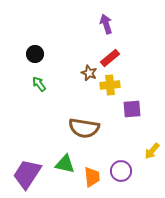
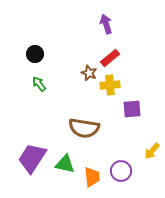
purple trapezoid: moved 5 px right, 16 px up
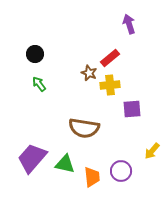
purple arrow: moved 23 px right
purple trapezoid: rotated 8 degrees clockwise
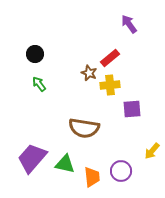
purple arrow: rotated 18 degrees counterclockwise
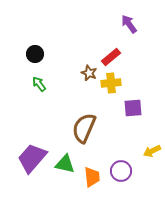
red rectangle: moved 1 px right, 1 px up
yellow cross: moved 1 px right, 2 px up
purple square: moved 1 px right, 1 px up
brown semicircle: rotated 104 degrees clockwise
yellow arrow: rotated 24 degrees clockwise
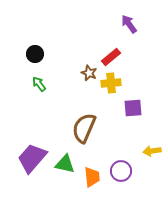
yellow arrow: rotated 18 degrees clockwise
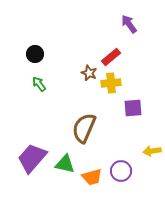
orange trapezoid: rotated 80 degrees clockwise
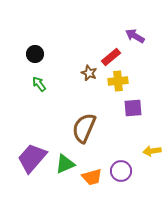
purple arrow: moved 6 px right, 12 px down; rotated 24 degrees counterclockwise
yellow cross: moved 7 px right, 2 px up
green triangle: rotated 35 degrees counterclockwise
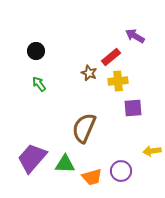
black circle: moved 1 px right, 3 px up
green triangle: rotated 25 degrees clockwise
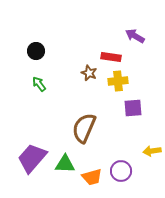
red rectangle: rotated 48 degrees clockwise
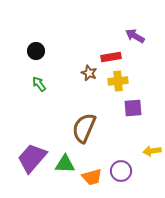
red rectangle: rotated 18 degrees counterclockwise
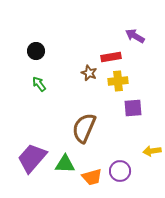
purple circle: moved 1 px left
